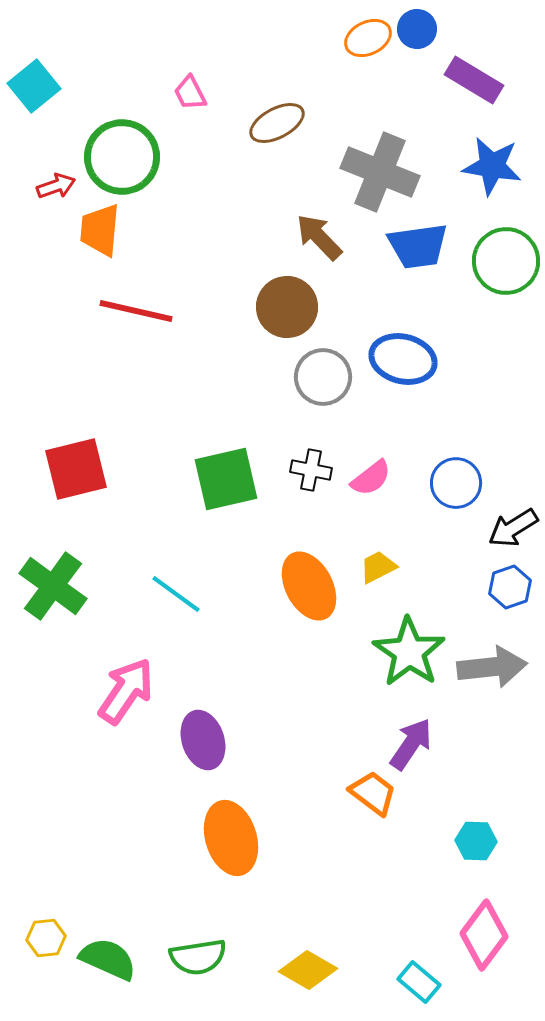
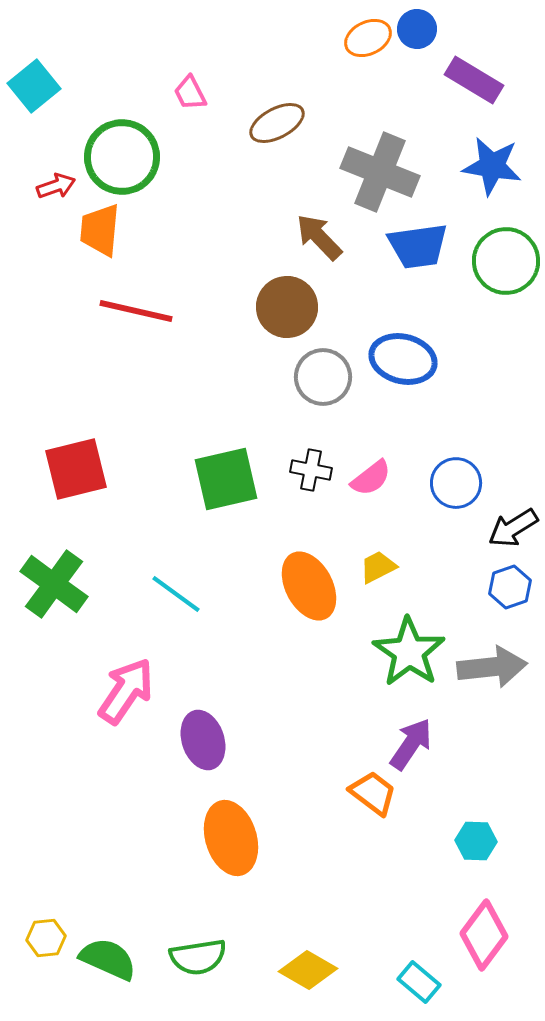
green cross at (53, 586): moved 1 px right, 2 px up
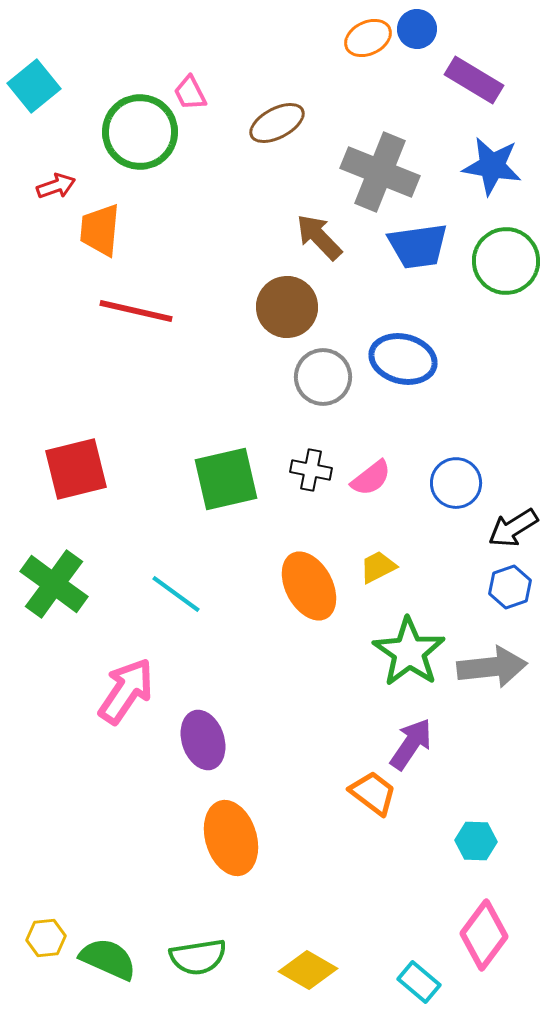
green circle at (122, 157): moved 18 px right, 25 px up
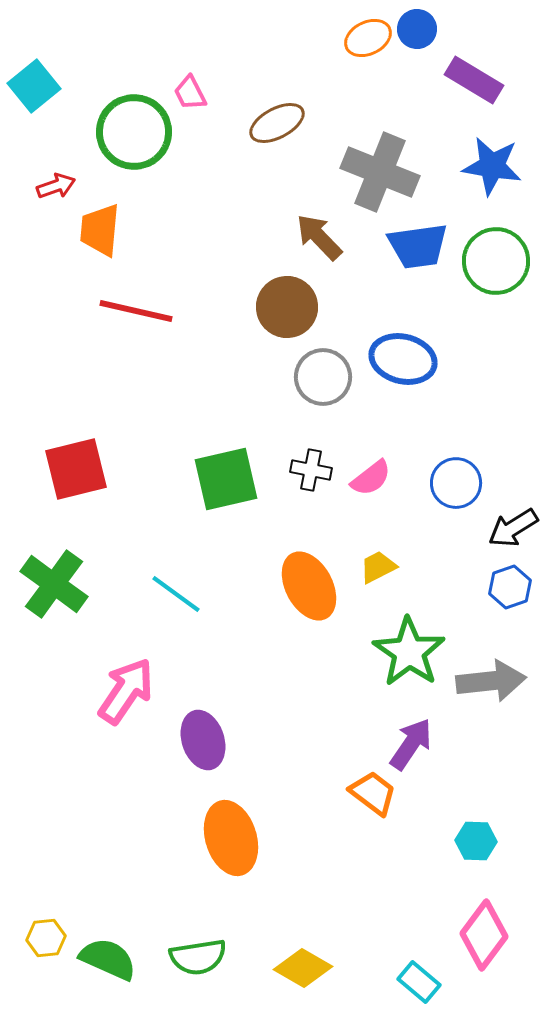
green circle at (140, 132): moved 6 px left
green circle at (506, 261): moved 10 px left
gray arrow at (492, 667): moved 1 px left, 14 px down
yellow diamond at (308, 970): moved 5 px left, 2 px up
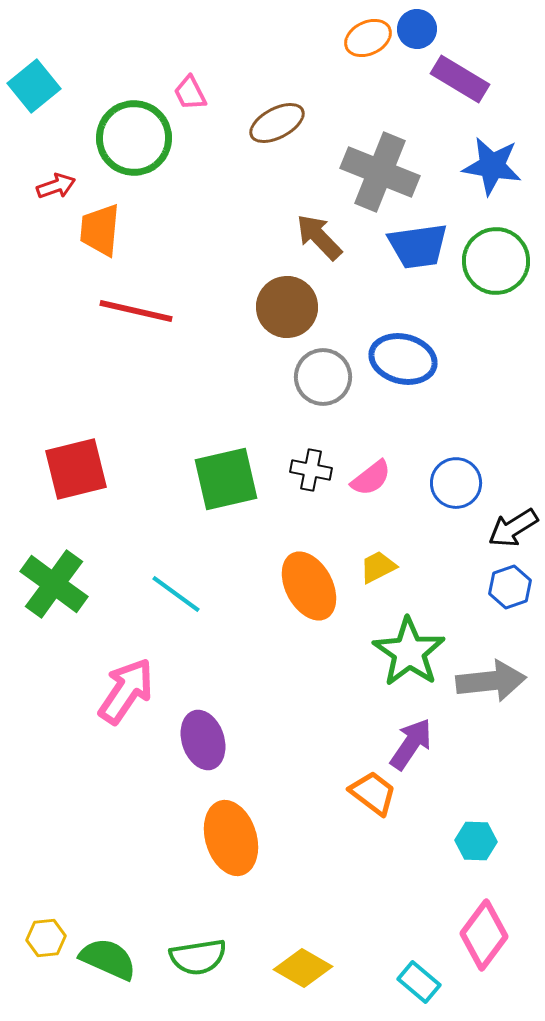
purple rectangle at (474, 80): moved 14 px left, 1 px up
green circle at (134, 132): moved 6 px down
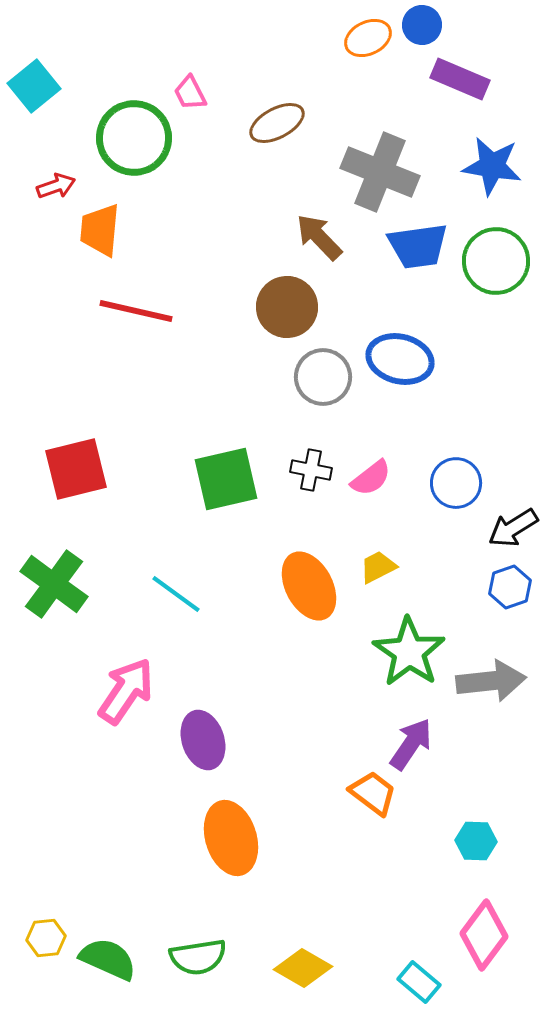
blue circle at (417, 29): moved 5 px right, 4 px up
purple rectangle at (460, 79): rotated 8 degrees counterclockwise
blue ellipse at (403, 359): moved 3 px left
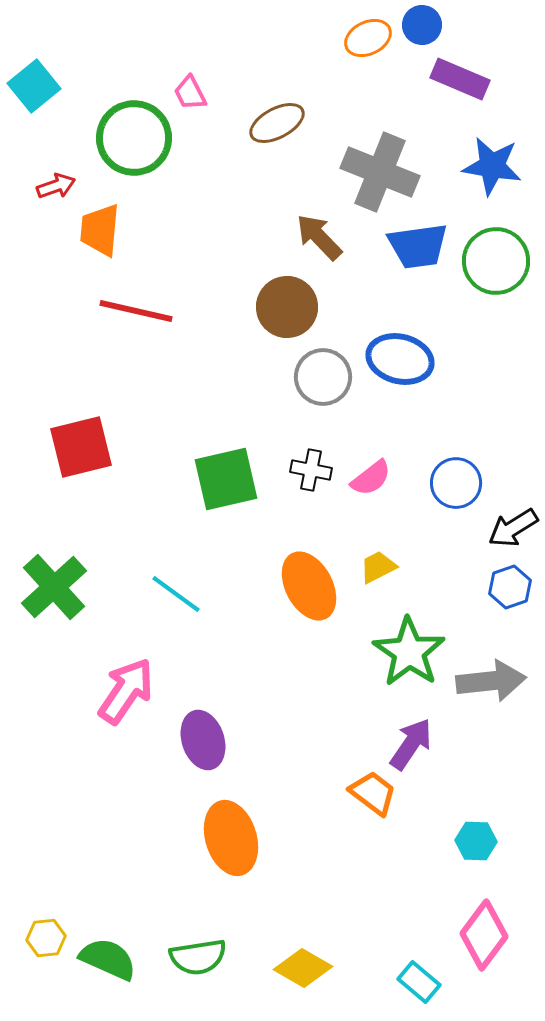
red square at (76, 469): moved 5 px right, 22 px up
green cross at (54, 584): moved 3 px down; rotated 12 degrees clockwise
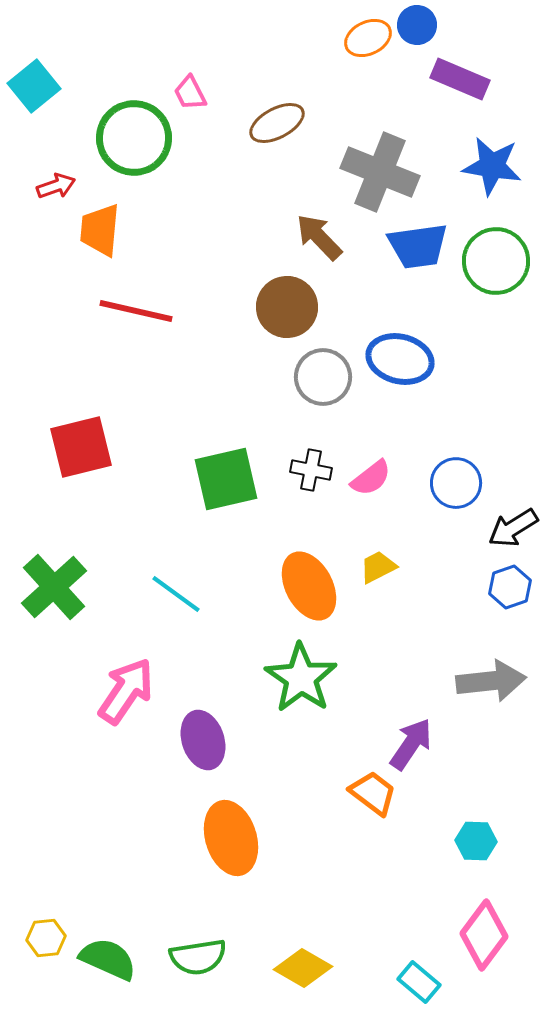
blue circle at (422, 25): moved 5 px left
green star at (409, 652): moved 108 px left, 26 px down
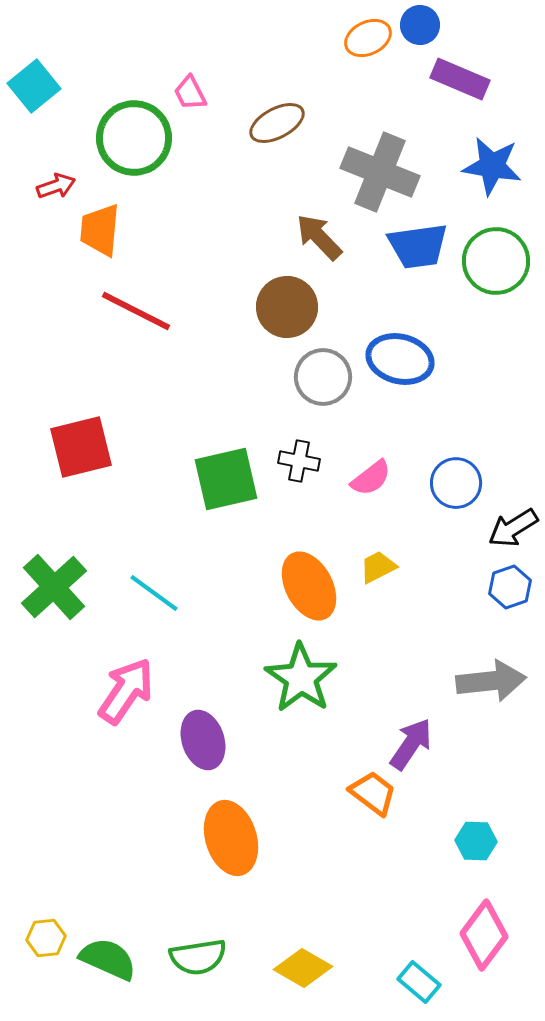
blue circle at (417, 25): moved 3 px right
red line at (136, 311): rotated 14 degrees clockwise
black cross at (311, 470): moved 12 px left, 9 px up
cyan line at (176, 594): moved 22 px left, 1 px up
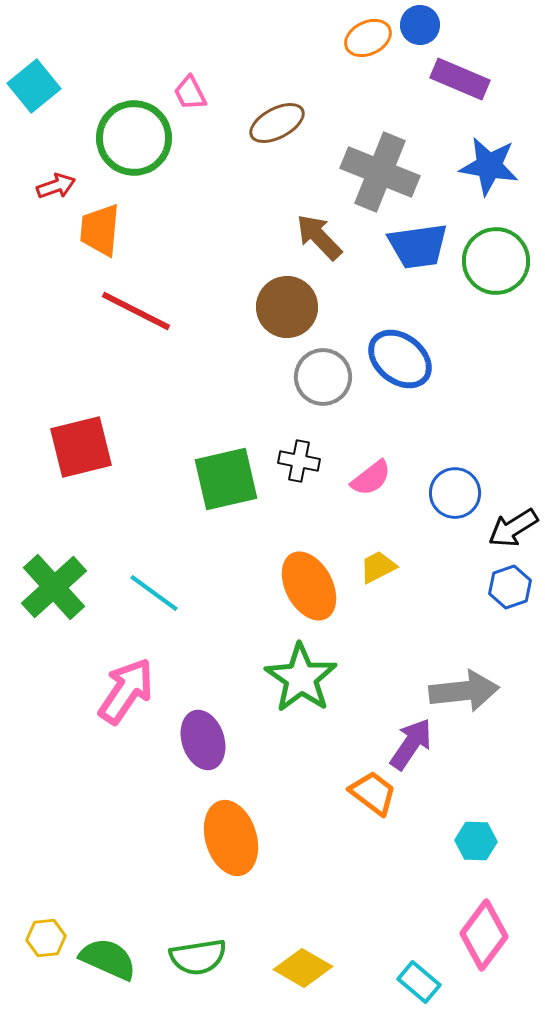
blue star at (492, 166): moved 3 px left
blue ellipse at (400, 359): rotated 24 degrees clockwise
blue circle at (456, 483): moved 1 px left, 10 px down
gray arrow at (491, 681): moved 27 px left, 10 px down
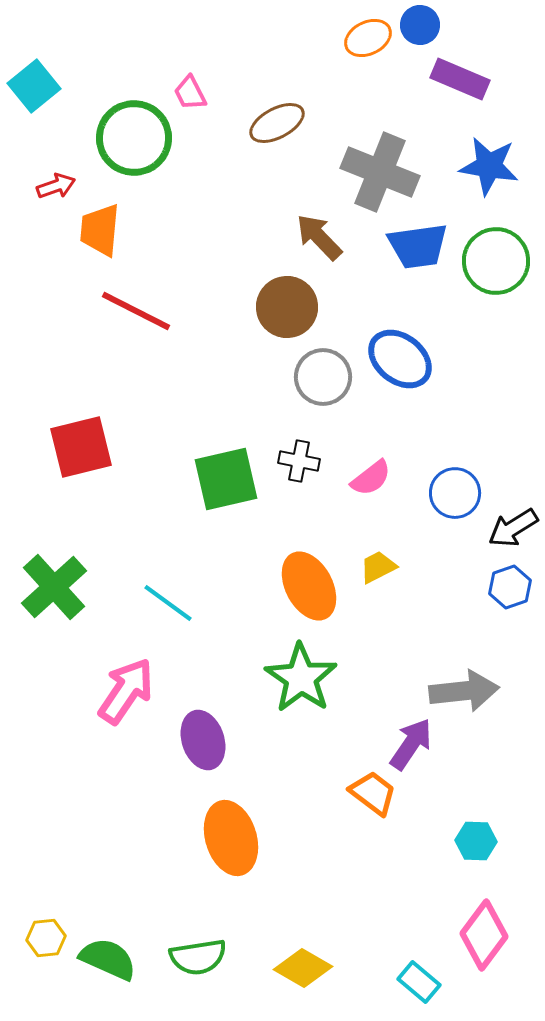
cyan line at (154, 593): moved 14 px right, 10 px down
